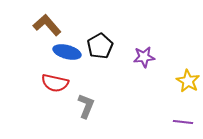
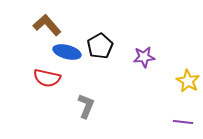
red semicircle: moved 8 px left, 5 px up
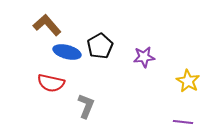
red semicircle: moved 4 px right, 5 px down
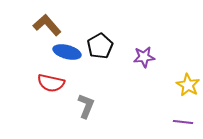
yellow star: moved 4 px down
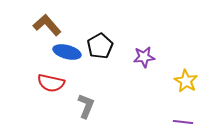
yellow star: moved 2 px left, 4 px up
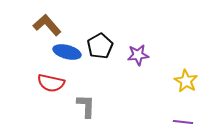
purple star: moved 6 px left, 2 px up
gray L-shape: rotated 20 degrees counterclockwise
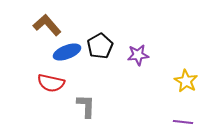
blue ellipse: rotated 36 degrees counterclockwise
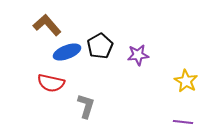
gray L-shape: rotated 15 degrees clockwise
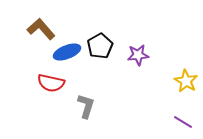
brown L-shape: moved 6 px left, 4 px down
purple line: rotated 24 degrees clockwise
